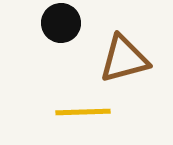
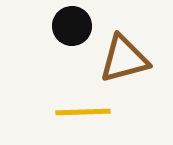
black circle: moved 11 px right, 3 px down
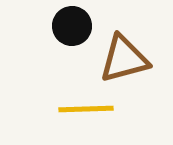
yellow line: moved 3 px right, 3 px up
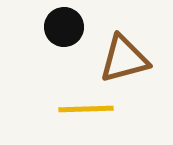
black circle: moved 8 px left, 1 px down
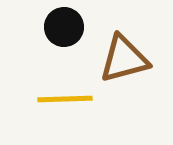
yellow line: moved 21 px left, 10 px up
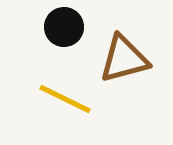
yellow line: rotated 28 degrees clockwise
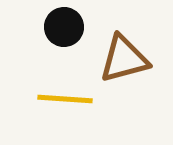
yellow line: rotated 22 degrees counterclockwise
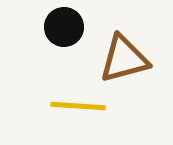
yellow line: moved 13 px right, 7 px down
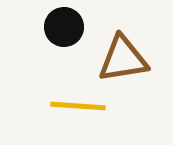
brown triangle: moved 1 px left; rotated 6 degrees clockwise
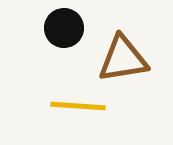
black circle: moved 1 px down
